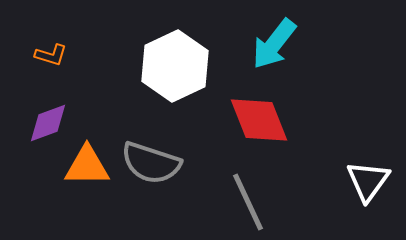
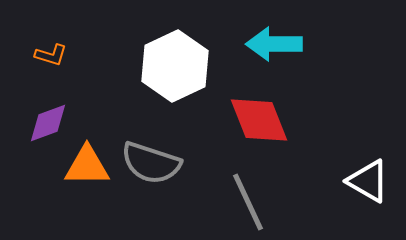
cyan arrow: rotated 52 degrees clockwise
white triangle: rotated 36 degrees counterclockwise
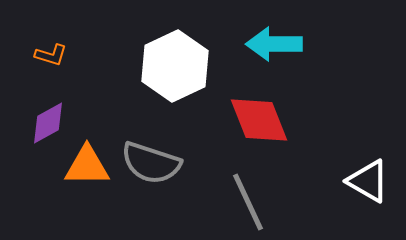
purple diamond: rotated 9 degrees counterclockwise
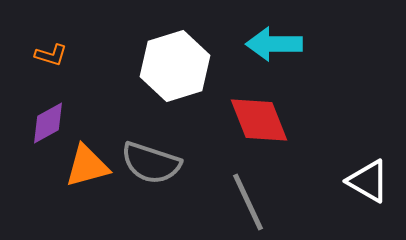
white hexagon: rotated 8 degrees clockwise
orange triangle: rotated 15 degrees counterclockwise
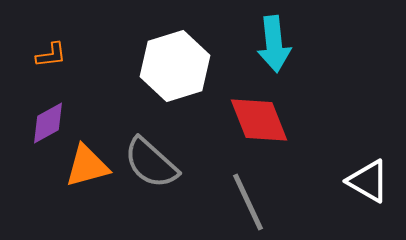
cyan arrow: rotated 96 degrees counterclockwise
orange L-shape: rotated 24 degrees counterclockwise
gray semicircle: rotated 24 degrees clockwise
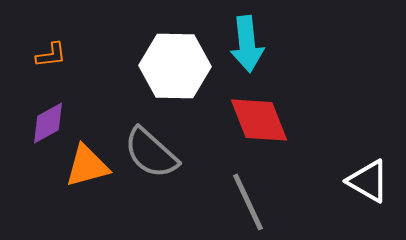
cyan arrow: moved 27 px left
white hexagon: rotated 18 degrees clockwise
gray semicircle: moved 10 px up
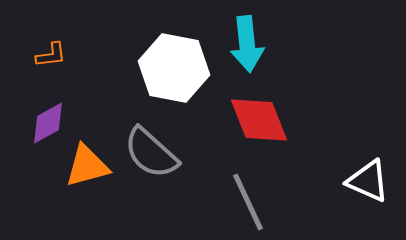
white hexagon: moved 1 px left, 2 px down; rotated 10 degrees clockwise
white triangle: rotated 6 degrees counterclockwise
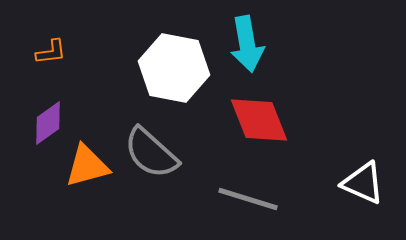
cyan arrow: rotated 4 degrees counterclockwise
orange L-shape: moved 3 px up
purple diamond: rotated 6 degrees counterclockwise
white triangle: moved 5 px left, 2 px down
gray line: moved 3 px up; rotated 48 degrees counterclockwise
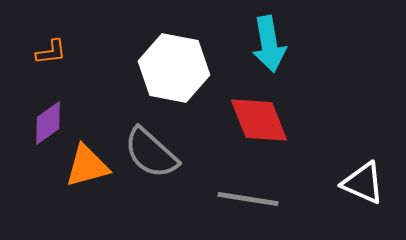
cyan arrow: moved 22 px right
gray line: rotated 8 degrees counterclockwise
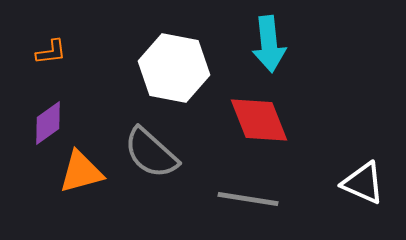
cyan arrow: rotated 4 degrees clockwise
orange triangle: moved 6 px left, 6 px down
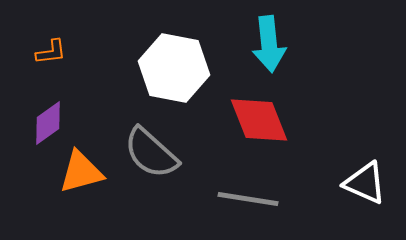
white triangle: moved 2 px right
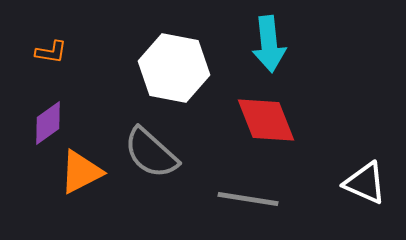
orange L-shape: rotated 16 degrees clockwise
red diamond: moved 7 px right
orange triangle: rotated 12 degrees counterclockwise
